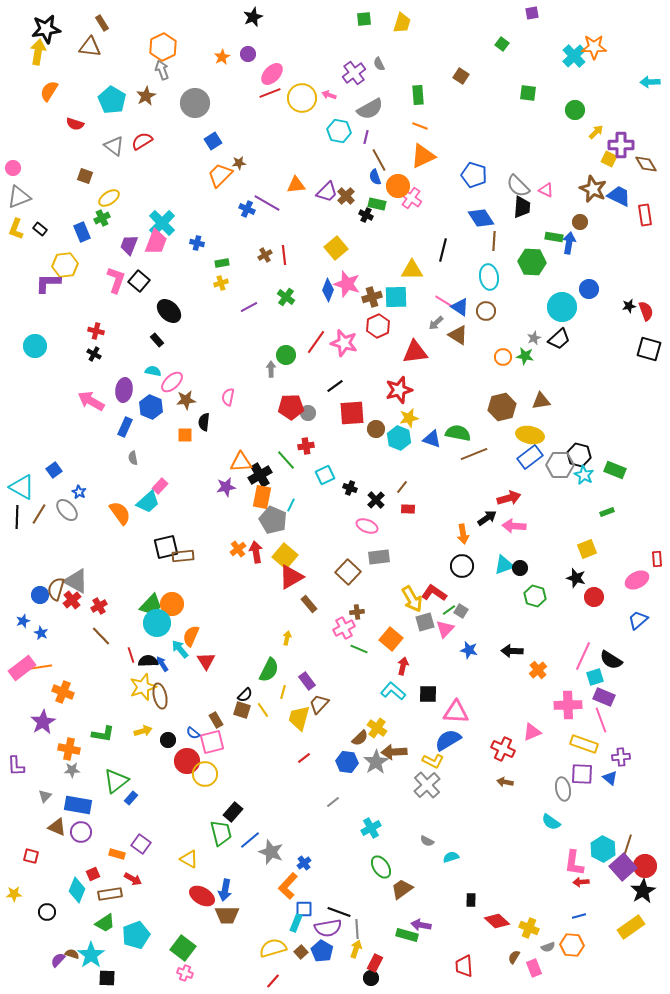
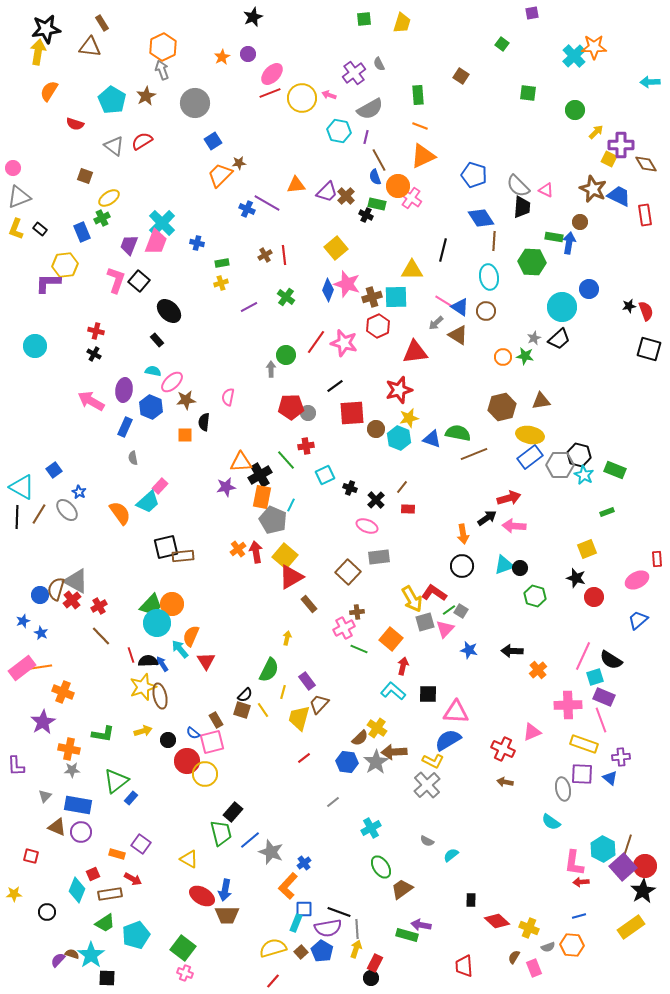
cyan semicircle at (451, 857): moved 2 px up; rotated 21 degrees counterclockwise
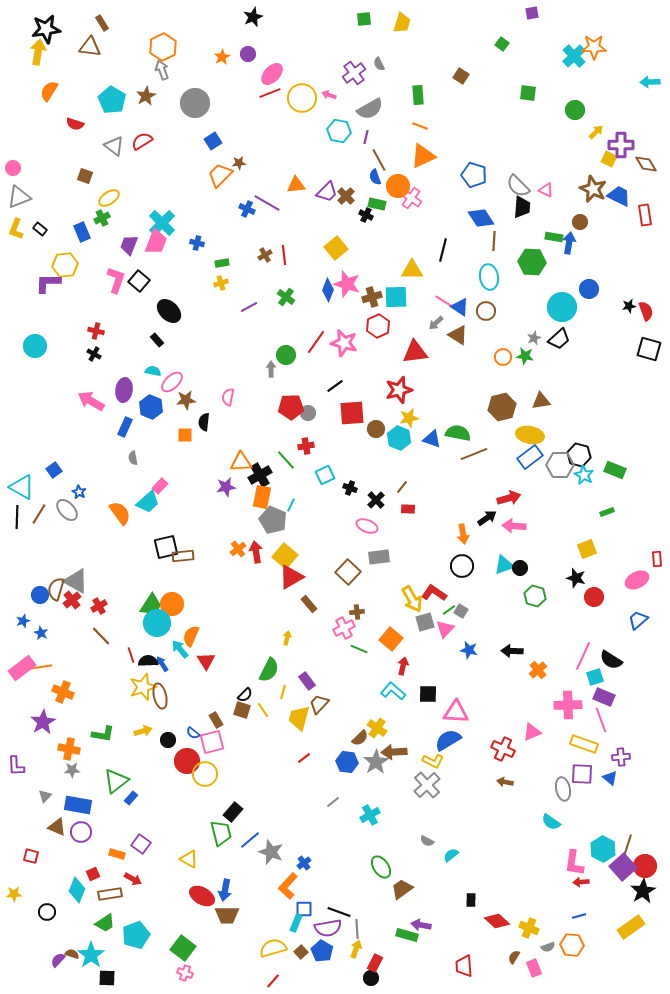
green trapezoid at (151, 605): rotated 10 degrees counterclockwise
cyan cross at (371, 828): moved 1 px left, 13 px up
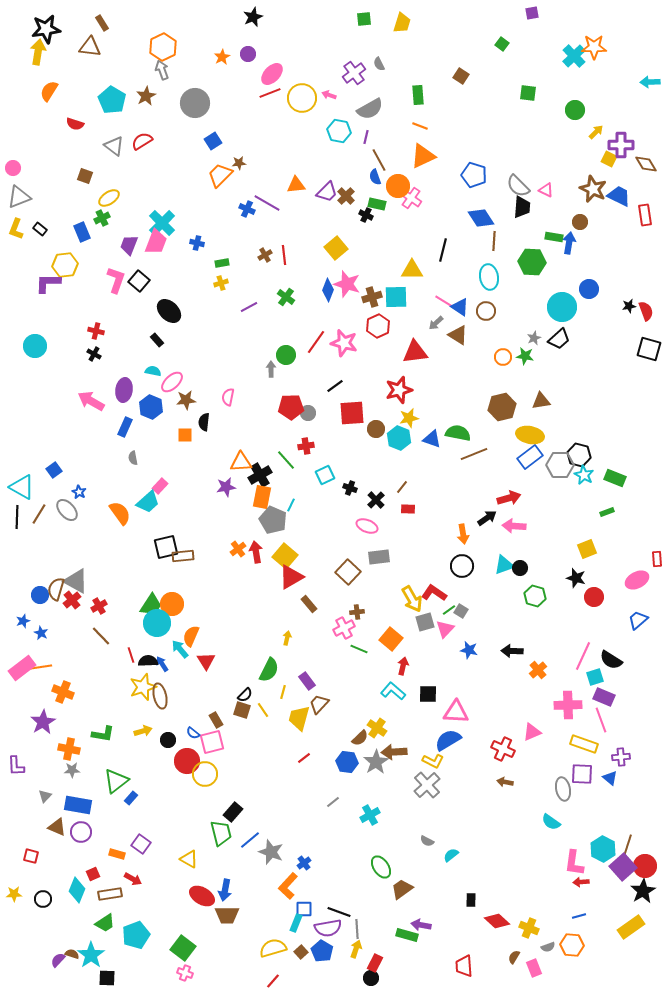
green rectangle at (615, 470): moved 8 px down
black circle at (47, 912): moved 4 px left, 13 px up
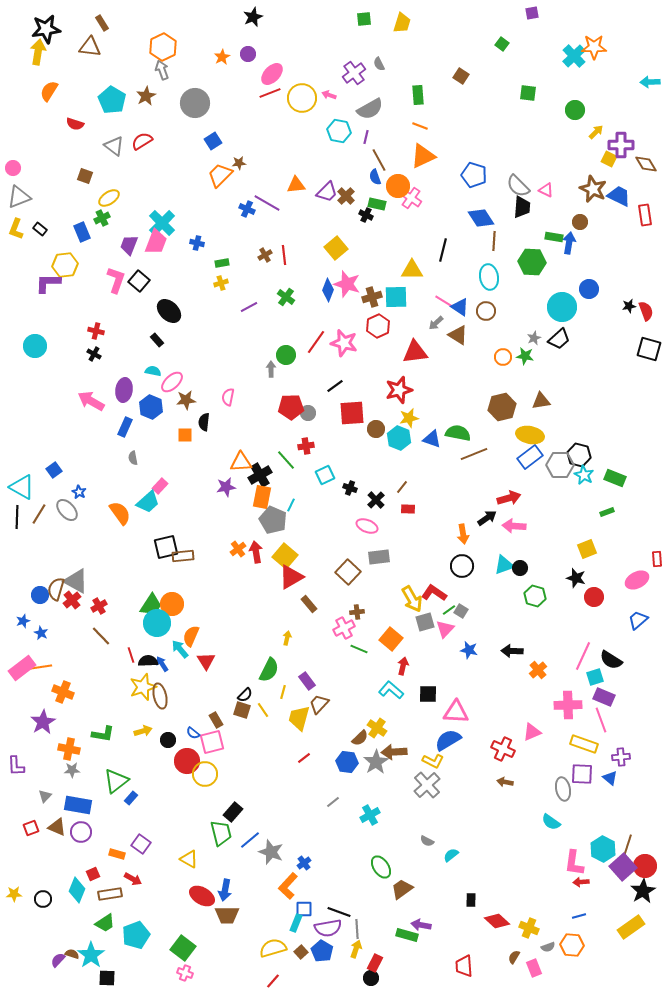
cyan L-shape at (393, 691): moved 2 px left, 1 px up
red square at (31, 856): moved 28 px up; rotated 35 degrees counterclockwise
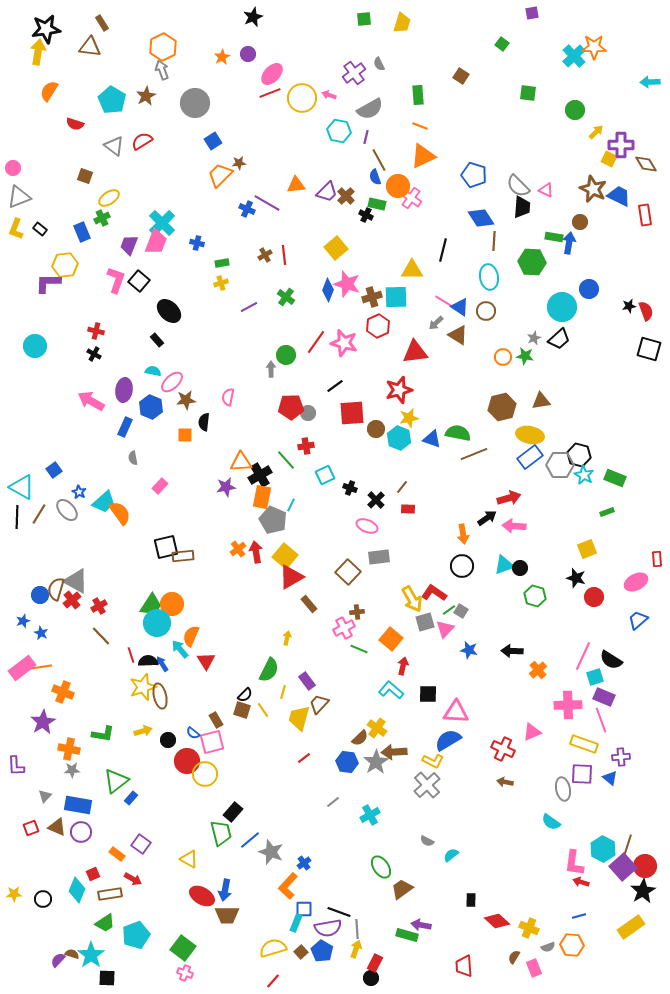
cyan trapezoid at (148, 502): moved 44 px left
pink ellipse at (637, 580): moved 1 px left, 2 px down
orange rectangle at (117, 854): rotated 21 degrees clockwise
red arrow at (581, 882): rotated 21 degrees clockwise
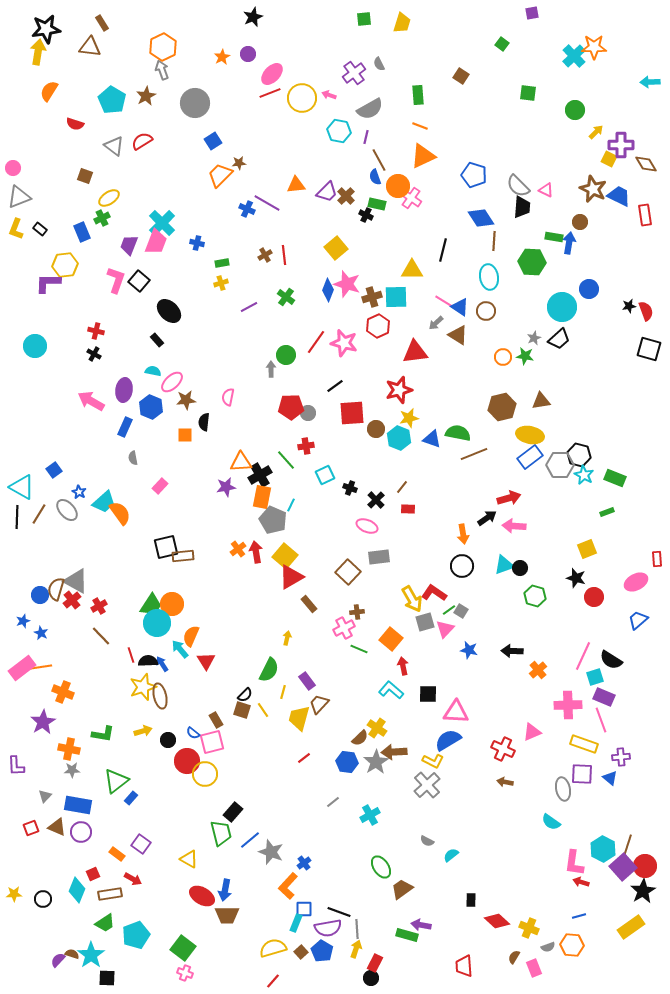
red arrow at (403, 666): rotated 24 degrees counterclockwise
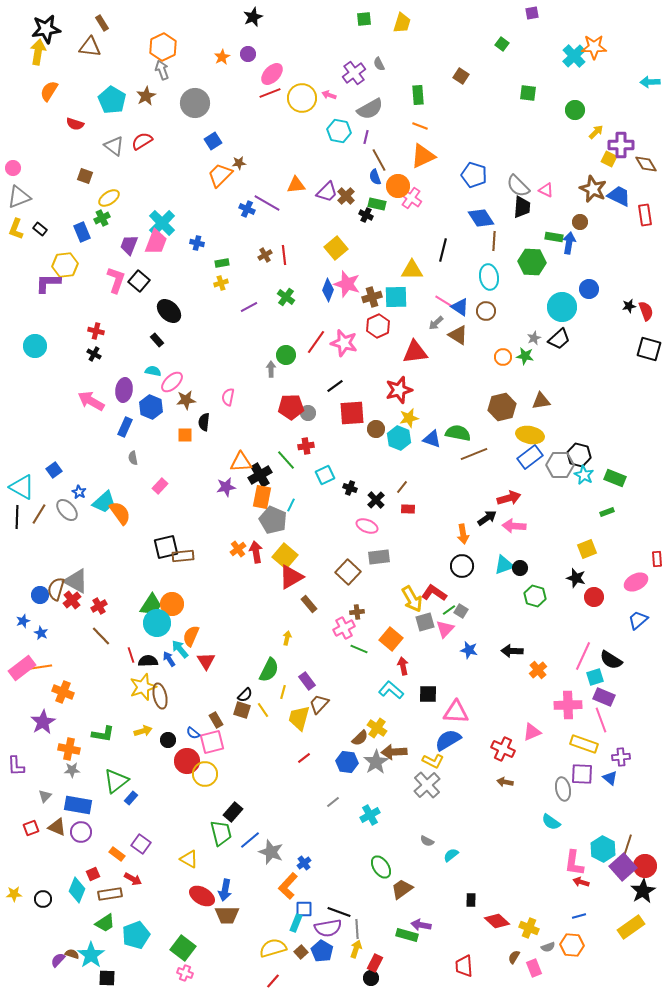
blue arrow at (162, 664): moved 7 px right, 5 px up
